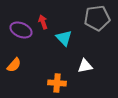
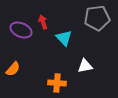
orange semicircle: moved 1 px left, 4 px down
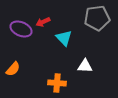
red arrow: rotated 96 degrees counterclockwise
purple ellipse: moved 1 px up
white triangle: rotated 14 degrees clockwise
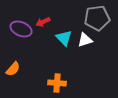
white triangle: moved 26 px up; rotated 21 degrees counterclockwise
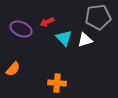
gray pentagon: moved 1 px right, 1 px up
red arrow: moved 4 px right
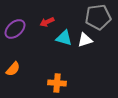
purple ellipse: moved 6 px left; rotated 65 degrees counterclockwise
cyan triangle: rotated 30 degrees counterclockwise
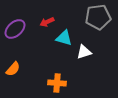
white triangle: moved 1 px left, 12 px down
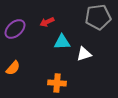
cyan triangle: moved 2 px left, 4 px down; rotated 18 degrees counterclockwise
white triangle: moved 2 px down
orange semicircle: moved 1 px up
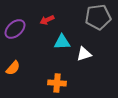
red arrow: moved 2 px up
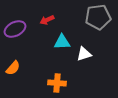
purple ellipse: rotated 15 degrees clockwise
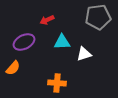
purple ellipse: moved 9 px right, 13 px down
